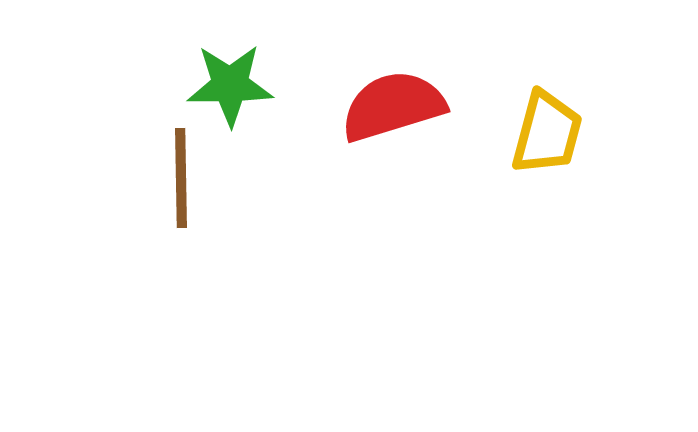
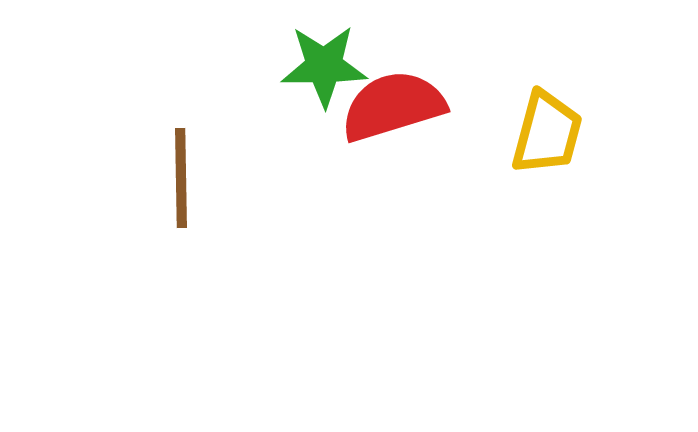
green star: moved 94 px right, 19 px up
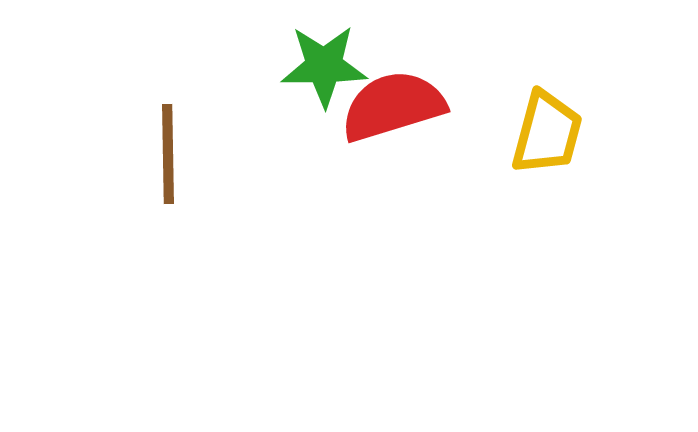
brown line: moved 13 px left, 24 px up
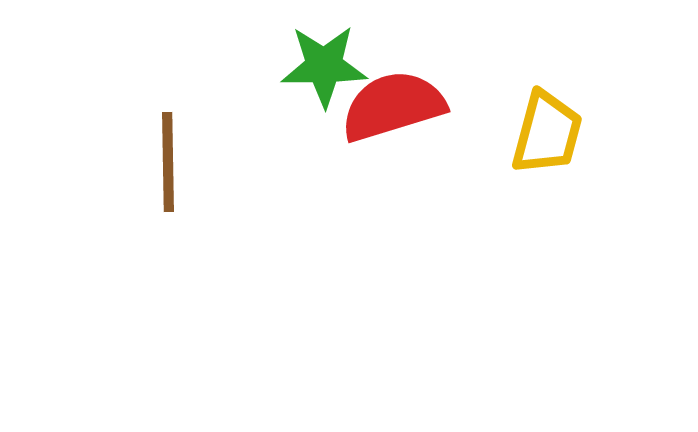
brown line: moved 8 px down
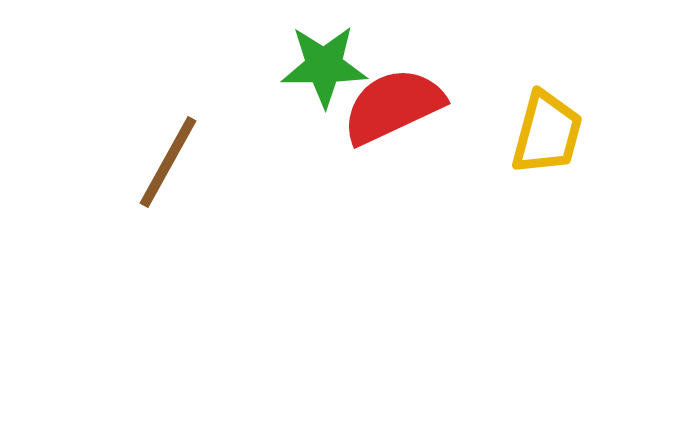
red semicircle: rotated 8 degrees counterclockwise
brown line: rotated 30 degrees clockwise
